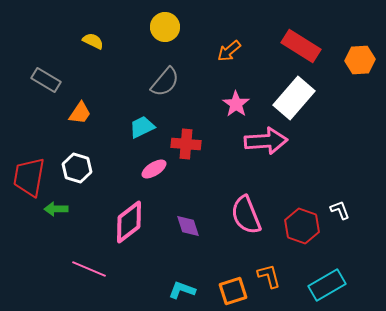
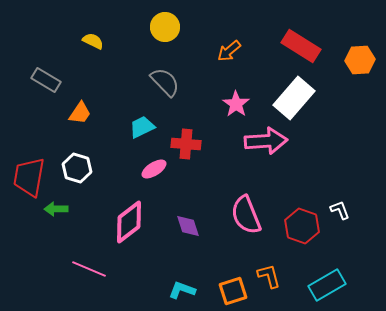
gray semicircle: rotated 84 degrees counterclockwise
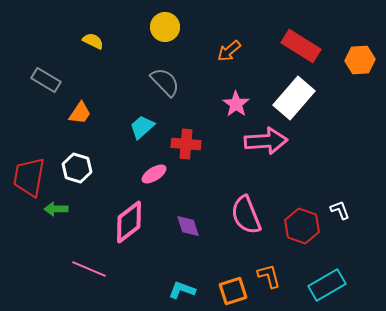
cyan trapezoid: rotated 16 degrees counterclockwise
pink ellipse: moved 5 px down
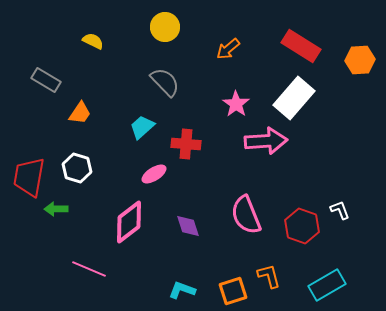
orange arrow: moved 1 px left, 2 px up
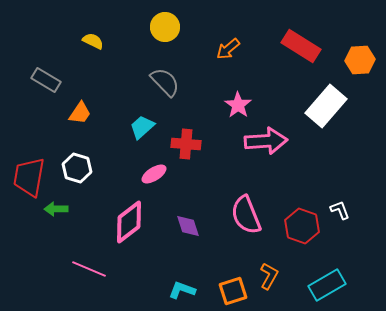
white rectangle: moved 32 px right, 8 px down
pink star: moved 2 px right, 1 px down
orange L-shape: rotated 44 degrees clockwise
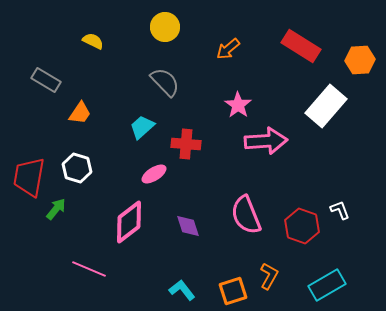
green arrow: rotated 130 degrees clockwise
cyan L-shape: rotated 32 degrees clockwise
